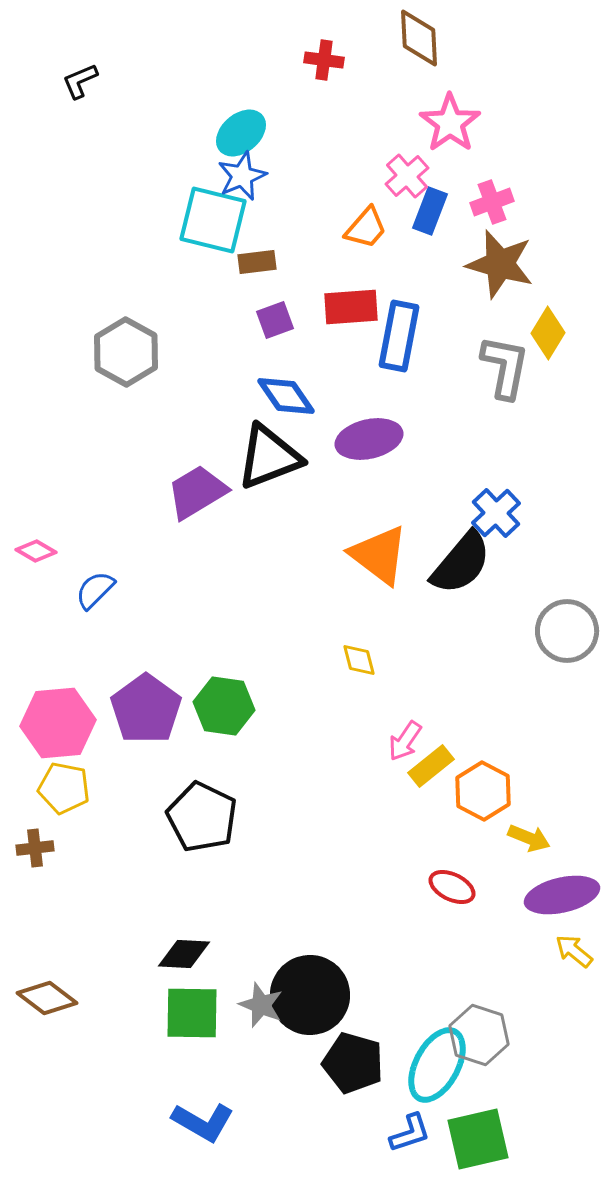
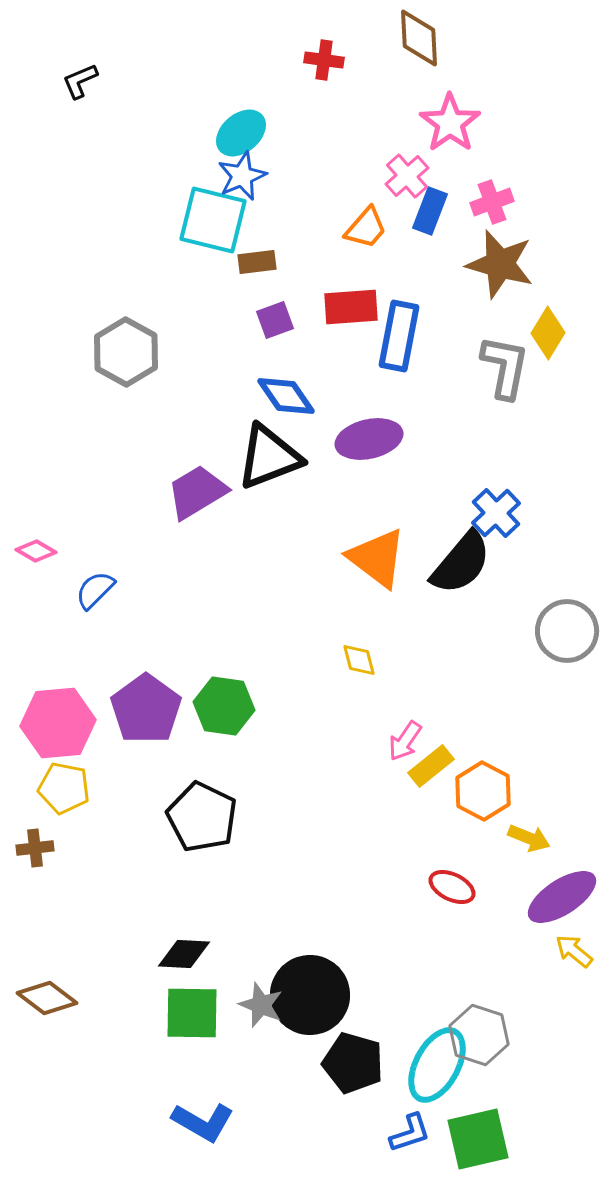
orange triangle at (379, 555): moved 2 px left, 3 px down
purple ellipse at (562, 895): moved 2 px down; rotated 20 degrees counterclockwise
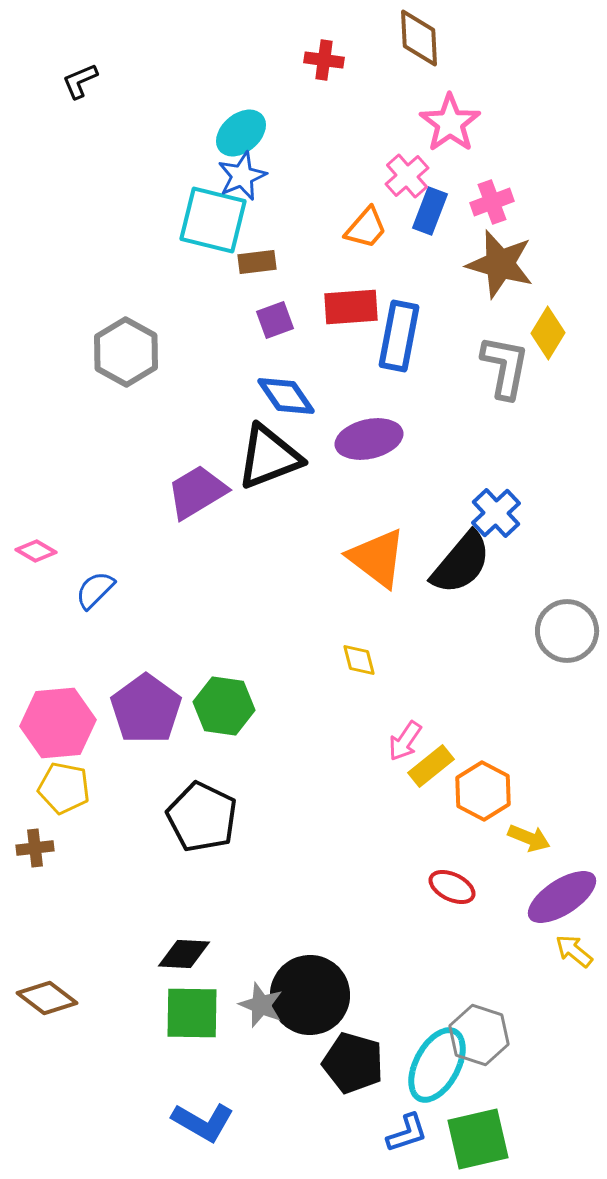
blue L-shape at (410, 1133): moved 3 px left
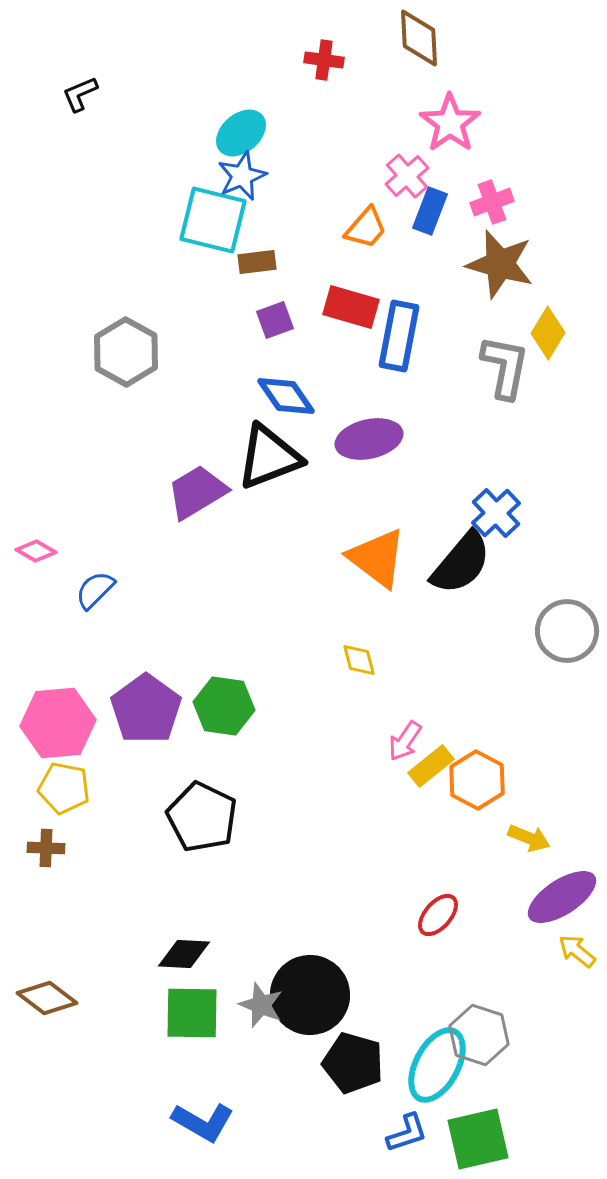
black L-shape at (80, 81): moved 13 px down
red rectangle at (351, 307): rotated 20 degrees clockwise
orange hexagon at (483, 791): moved 6 px left, 11 px up
brown cross at (35, 848): moved 11 px right; rotated 9 degrees clockwise
red ellipse at (452, 887): moved 14 px left, 28 px down; rotated 75 degrees counterclockwise
yellow arrow at (574, 951): moved 3 px right
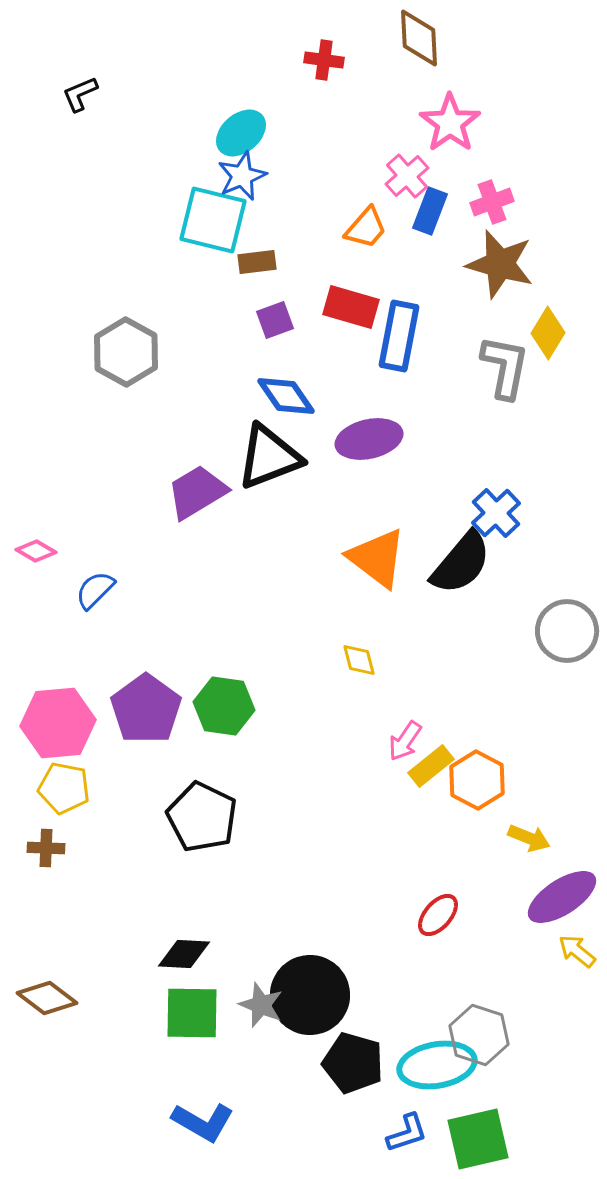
cyan ellipse at (437, 1065): rotated 52 degrees clockwise
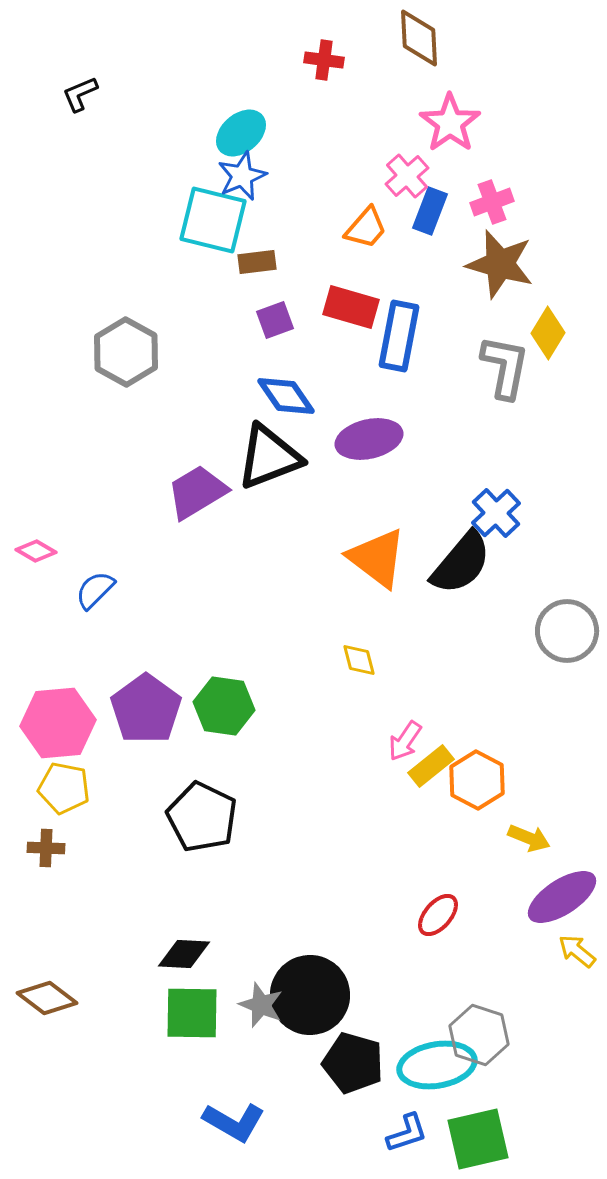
blue L-shape at (203, 1122): moved 31 px right
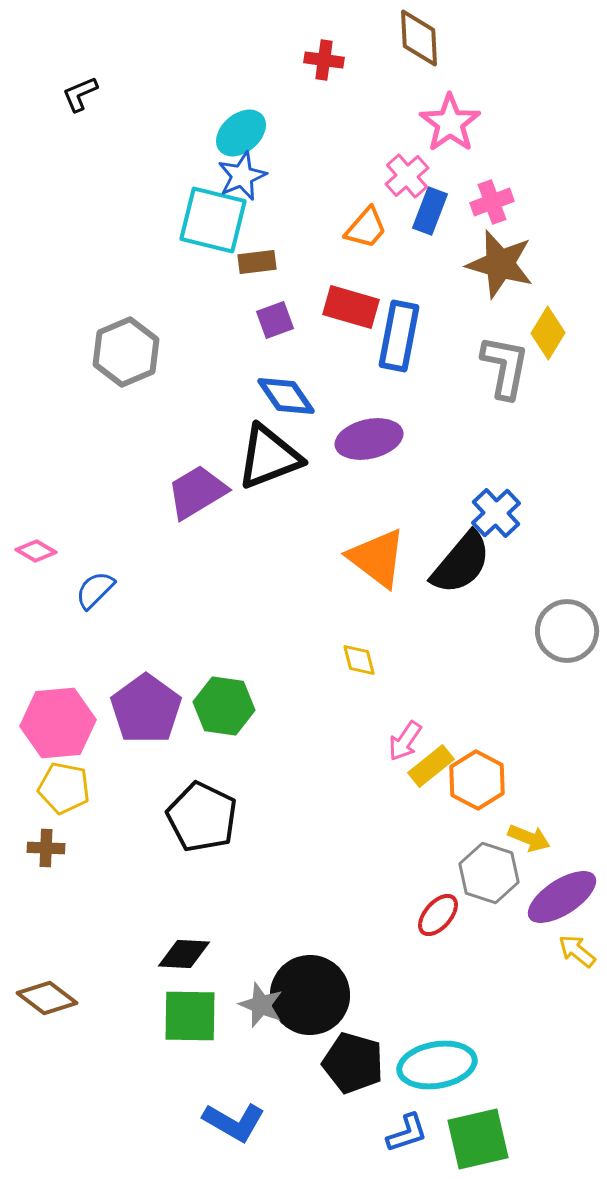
gray hexagon at (126, 352): rotated 8 degrees clockwise
green square at (192, 1013): moved 2 px left, 3 px down
gray hexagon at (479, 1035): moved 10 px right, 162 px up
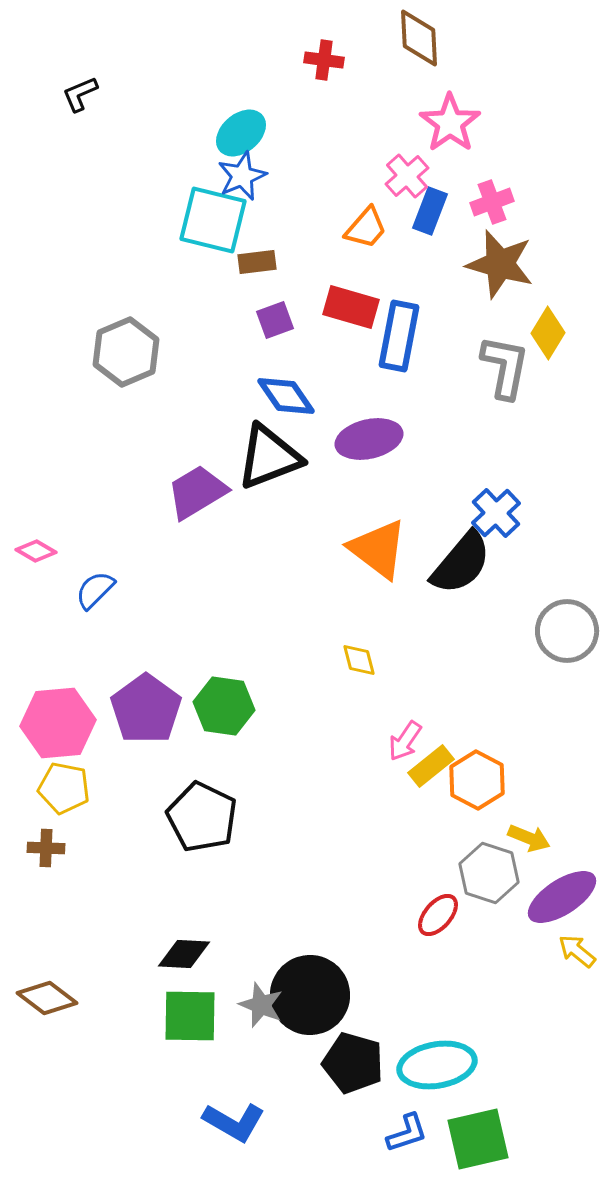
orange triangle at (377, 558): moved 1 px right, 9 px up
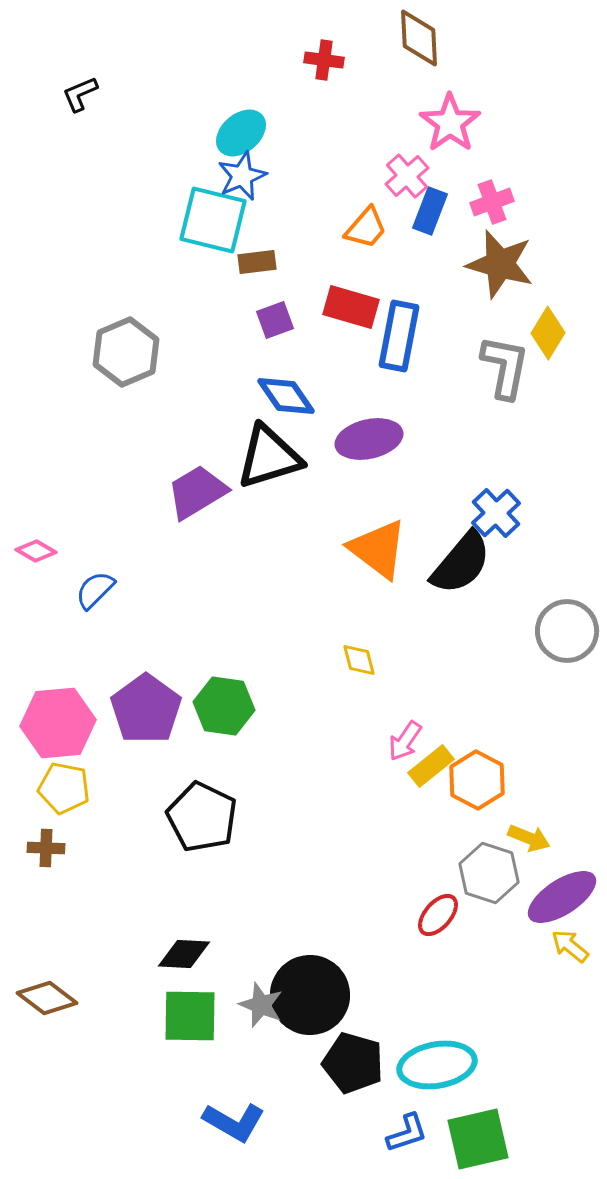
black triangle at (269, 457): rotated 4 degrees clockwise
yellow arrow at (577, 951): moved 7 px left, 5 px up
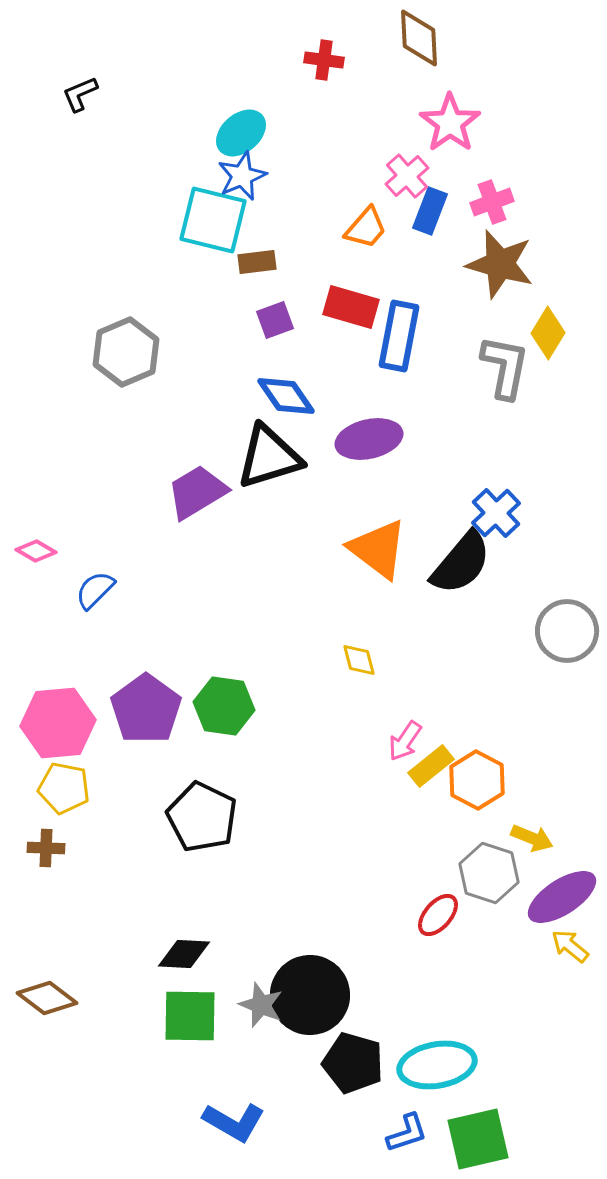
yellow arrow at (529, 838): moved 3 px right
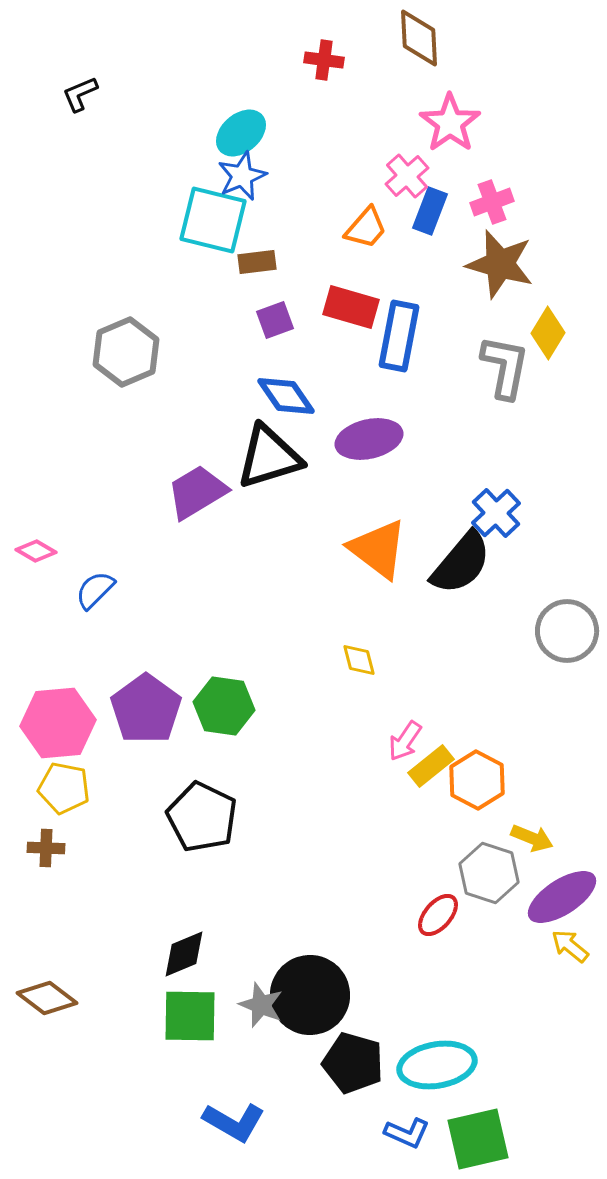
black diamond at (184, 954): rotated 26 degrees counterclockwise
blue L-shape at (407, 1133): rotated 42 degrees clockwise
